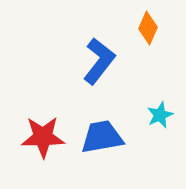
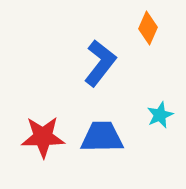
blue L-shape: moved 1 px right, 2 px down
blue trapezoid: rotated 9 degrees clockwise
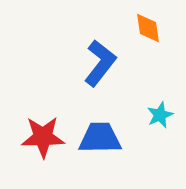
orange diamond: rotated 32 degrees counterclockwise
blue trapezoid: moved 2 px left, 1 px down
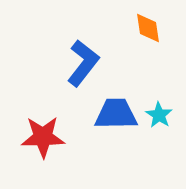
blue L-shape: moved 17 px left
cyan star: moved 1 px left; rotated 16 degrees counterclockwise
blue trapezoid: moved 16 px right, 24 px up
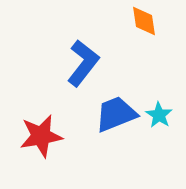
orange diamond: moved 4 px left, 7 px up
blue trapezoid: rotated 21 degrees counterclockwise
red star: moved 2 px left, 1 px up; rotated 9 degrees counterclockwise
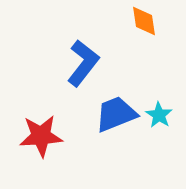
red star: rotated 6 degrees clockwise
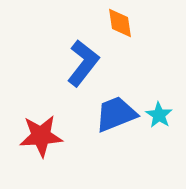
orange diamond: moved 24 px left, 2 px down
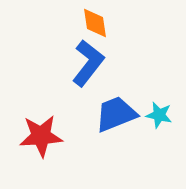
orange diamond: moved 25 px left
blue L-shape: moved 5 px right
cyan star: rotated 20 degrees counterclockwise
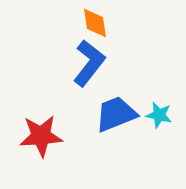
blue L-shape: moved 1 px right
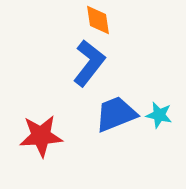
orange diamond: moved 3 px right, 3 px up
